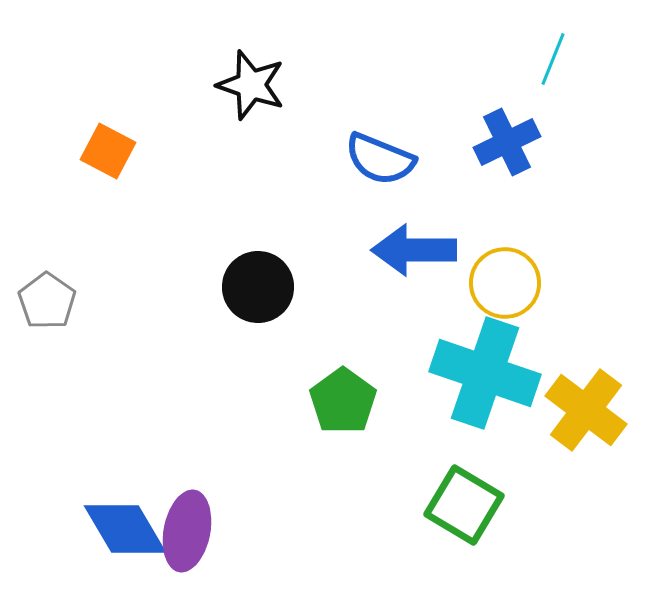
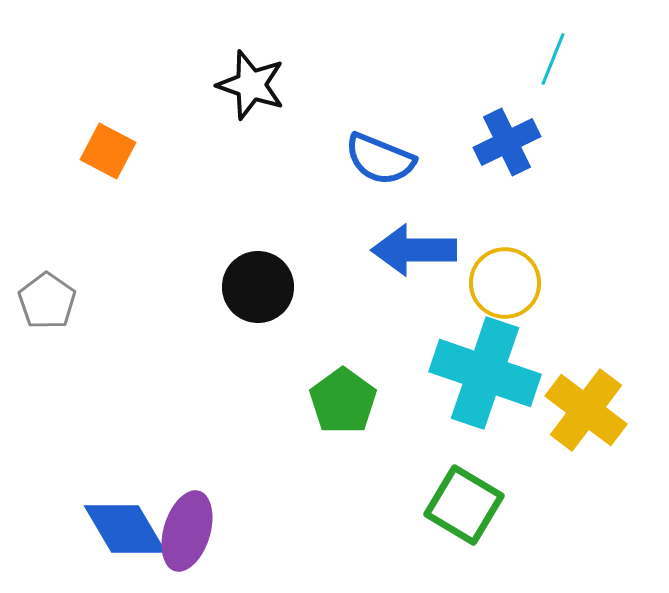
purple ellipse: rotated 6 degrees clockwise
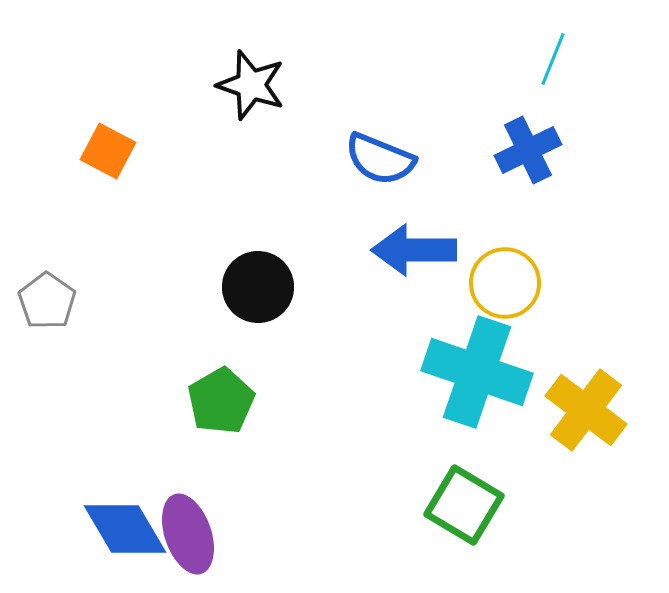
blue cross: moved 21 px right, 8 px down
cyan cross: moved 8 px left, 1 px up
green pentagon: moved 122 px left; rotated 6 degrees clockwise
purple ellipse: moved 1 px right, 3 px down; rotated 36 degrees counterclockwise
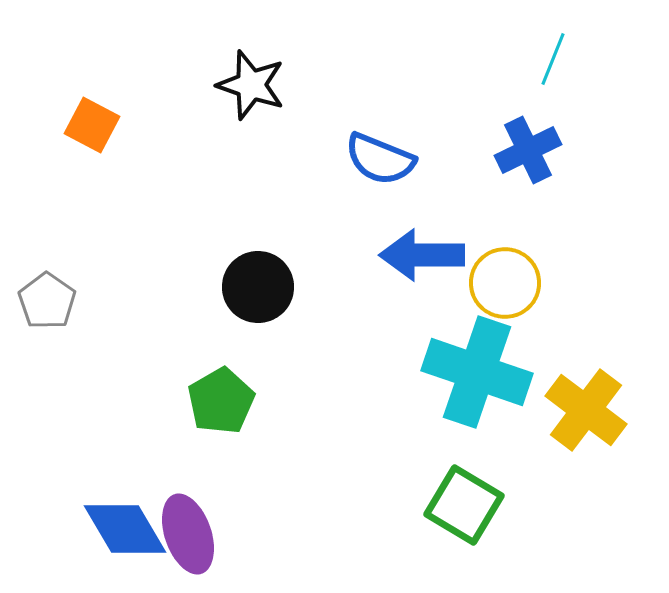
orange square: moved 16 px left, 26 px up
blue arrow: moved 8 px right, 5 px down
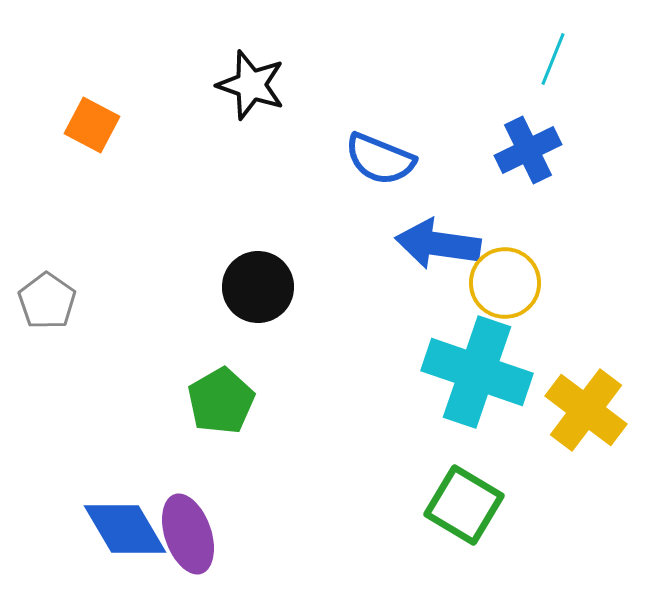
blue arrow: moved 16 px right, 11 px up; rotated 8 degrees clockwise
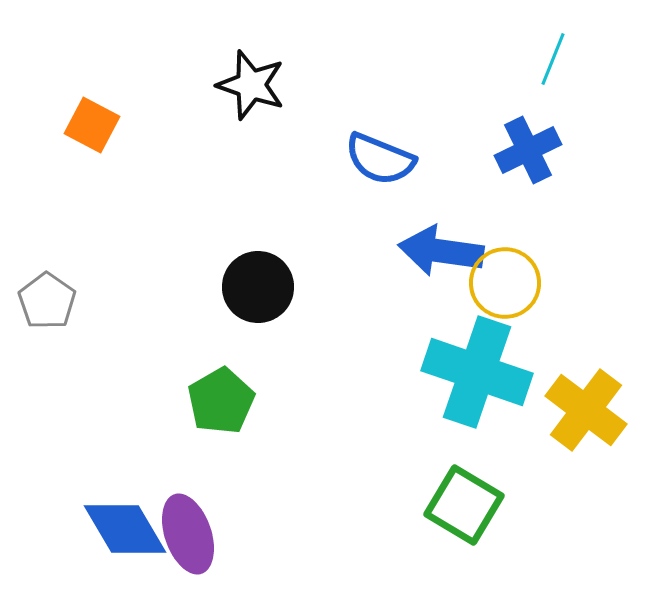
blue arrow: moved 3 px right, 7 px down
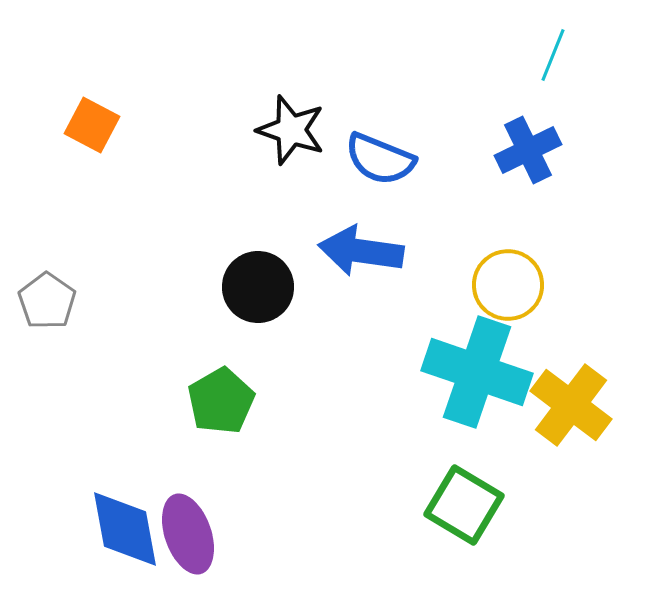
cyan line: moved 4 px up
black star: moved 40 px right, 45 px down
blue arrow: moved 80 px left
yellow circle: moved 3 px right, 2 px down
yellow cross: moved 15 px left, 5 px up
blue diamond: rotated 20 degrees clockwise
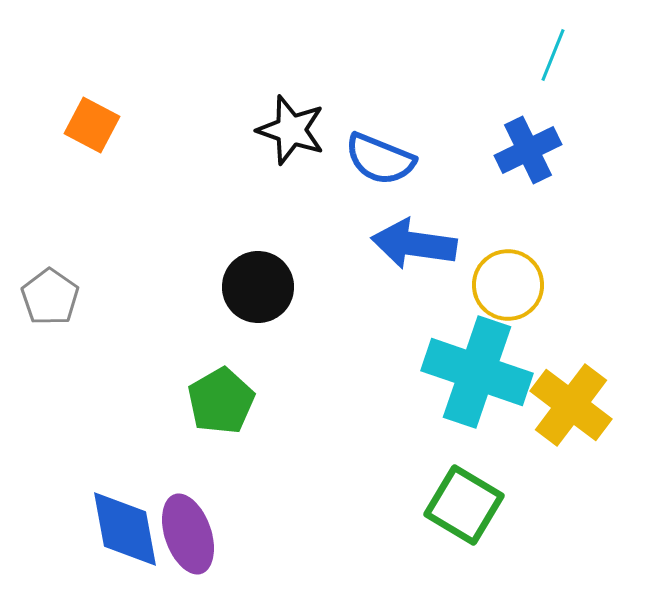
blue arrow: moved 53 px right, 7 px up
gray pentagon: moved 3 px right, 4 px up
